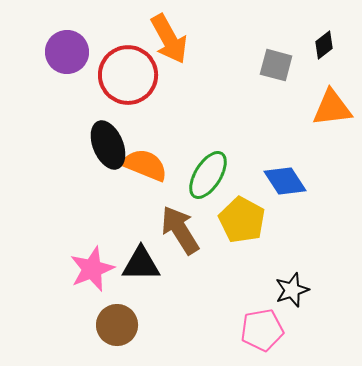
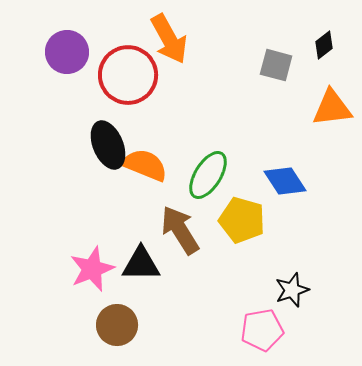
yellow pentagon: rotated 12 degrees counterclockwise
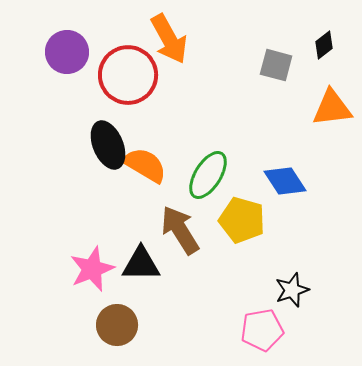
orange semicircle: rotated 9 degrees clockwise
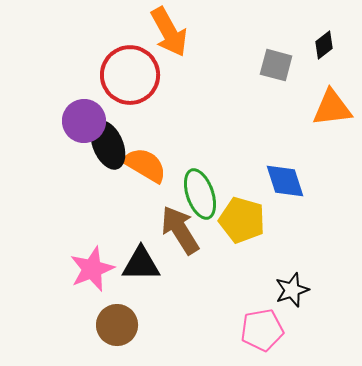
orange arrow: moved 7 px up
purple circle: moved 17 px right, 69 px down
red circle: moved 2 px right
green ellipse: moved 8 px left, 19 px down; rotated 51 degrees counterclockwise
blue diamond: rotated 15 degrees clockwise
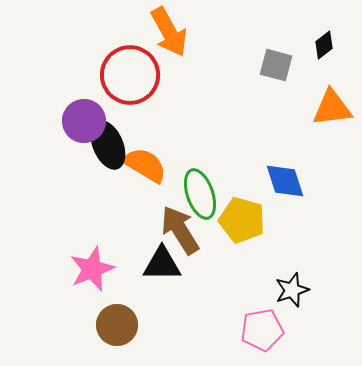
black triangle: moved 21 px right
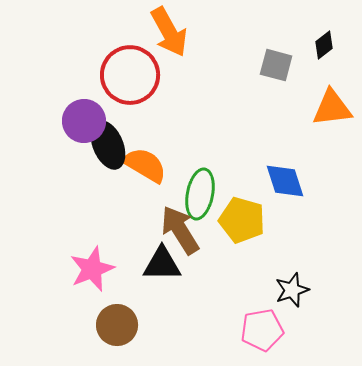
green ellipse: rotated 30 degrees clockwise
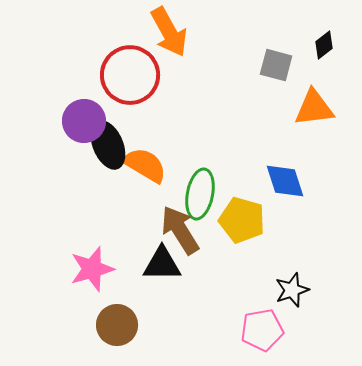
orange triangle: moved 18 px left
pink star: rotated 6 degrees clockwise
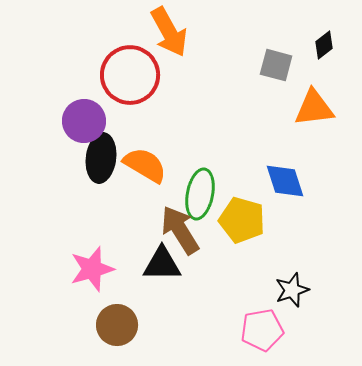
black ellipse: moved 7 px left, 13 px down; rotated 30 degrees clockwise
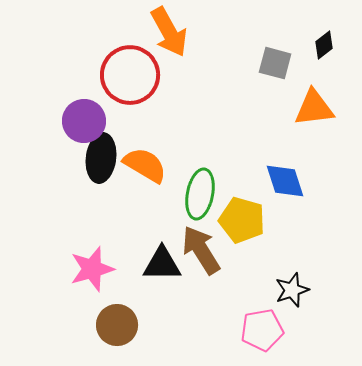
gray square: moved 1 px left, 2 px up
brown arrow: moved 21 px right, 20 px down
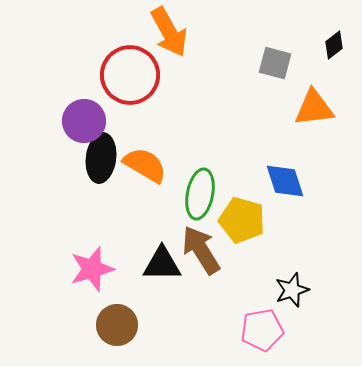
black diamond: moved 10 px right
